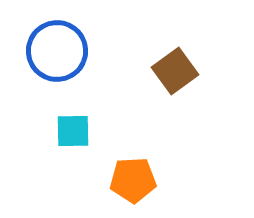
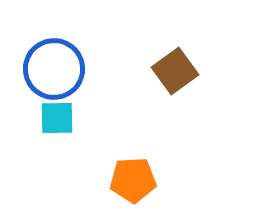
blue circle: moved 3 px left, 18 px down
cyan square: moved 16 px left, 13 px up
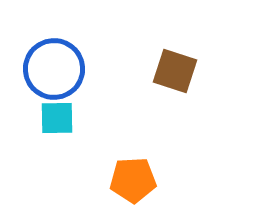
brown square: rotated 36 degrees counterclockwise
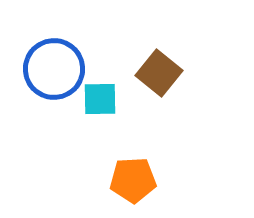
brown square: moved 16 px left, 2 px down; rotated 21 degrees clockwise
cyan square: moved 43 px right, 19 px up
